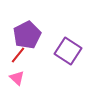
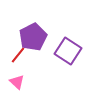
purple pentagon: moved 6 px right, 2 px down
pink triangle: moved 4 px down
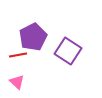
red line: rotated 42 degrees clockwise
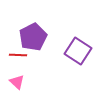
purple square: moved 10 px right
red line: rotated 12 degrees clockwise
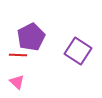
purple pentagon: moved 2 px left
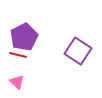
purple pentagon: moved 7 px left
red line: rotated 12 degrees clockwise
